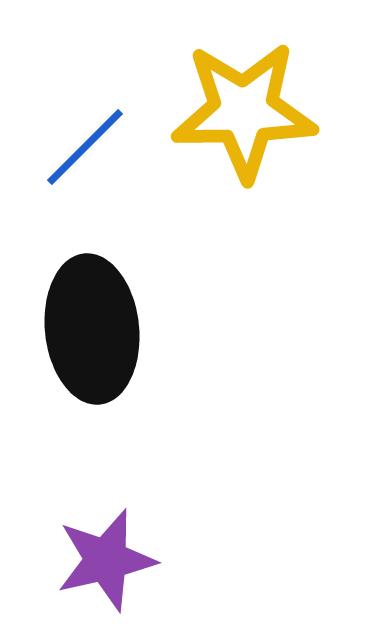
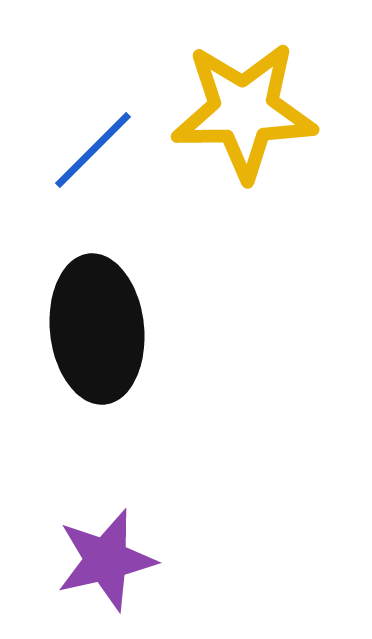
blue line: moved 8 px right, 3 px down
black ellipse: moved 5 px right
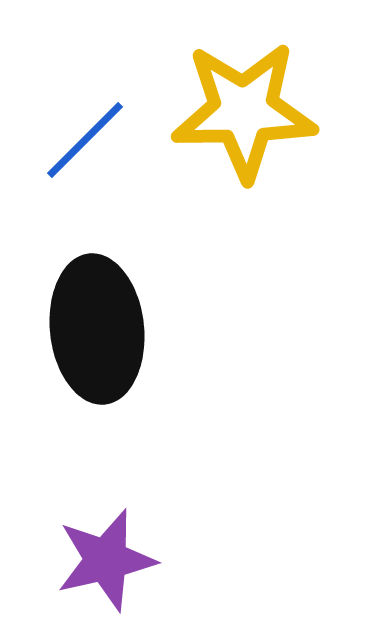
blue line: moved 8 px left, 10 px up
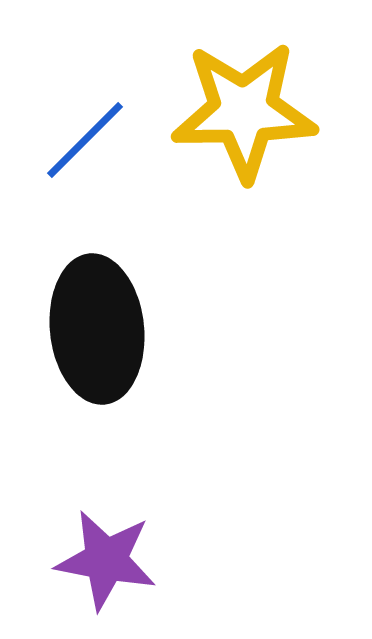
purple star: rotated 24 degrees clockwise
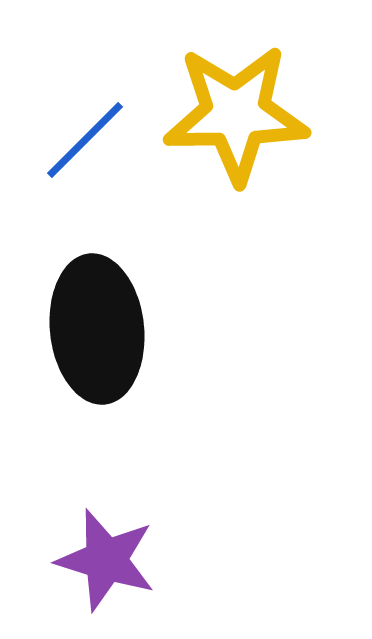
yellow star: moved 8 px left, 3 px down
purple star: rotated 6 degrees clockwise
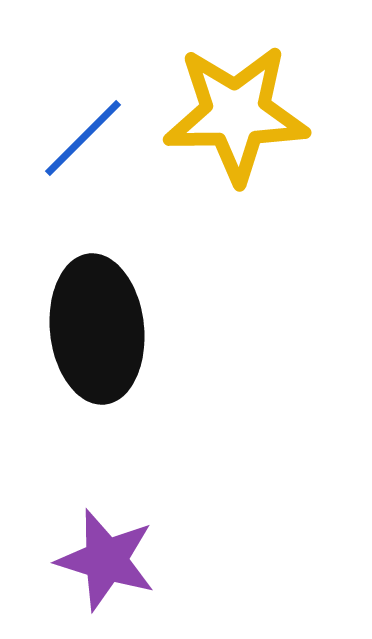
blue line: moved 2 px left, 2 px up
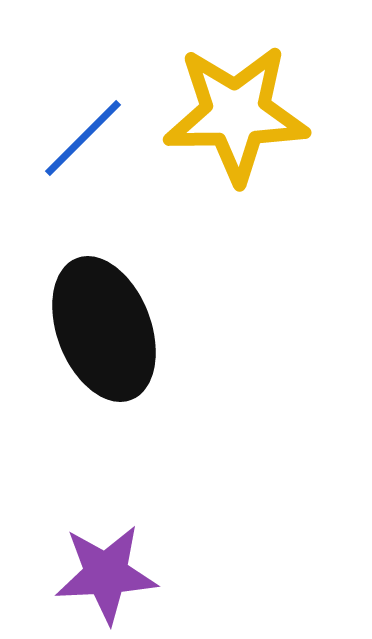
black ellipse: moved 7 px right; rotated 15 degrees counterclockwise
purple star: moved 14 px down; rotated 20 degrees counterclockwise
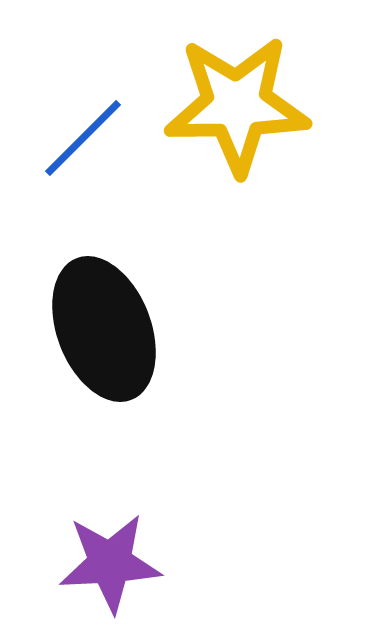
yellow star: moved 1 px right, 9 px up
purple star: moved 4 px right, 11 px up
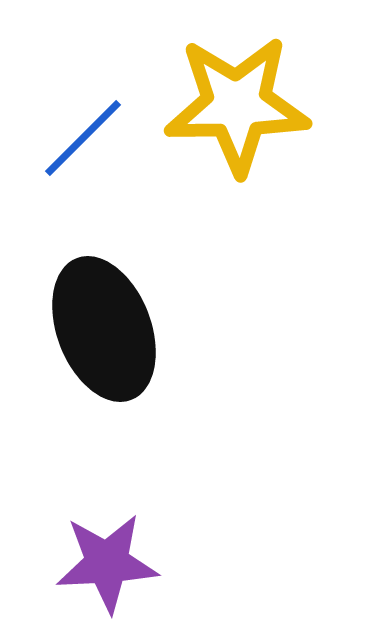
purple star: moved 3 px left
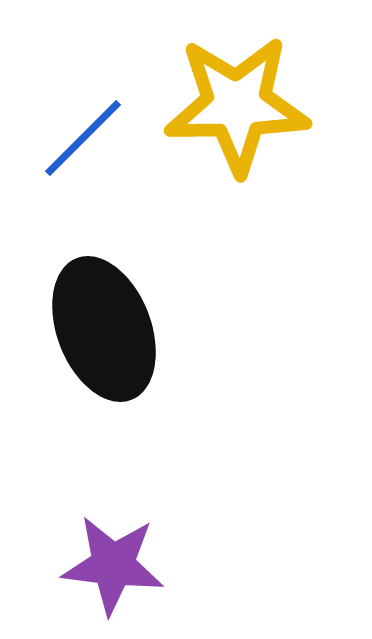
purple star: moved 6 px right, 2 px down; rotated 10 degrees clockwise
